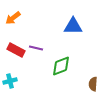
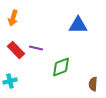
orange arrow: rotated 35 degrees counterclockwise
blue triangle: moved 5 px right, 1 px up
red rectangle: rotated 18 degrees clockwise
green diamond: moved 1 px down
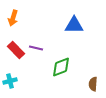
blue triangle: moved 4 px left
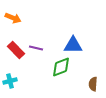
orange arrow: rotated 84 degrees counterclockwise
blue triangle: moved 1 px left, 20 px down
